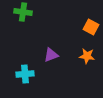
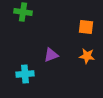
orange square: moved 5 px left; rotated 21 degrees counterclockwise
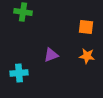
cyan cross: moved 6 px left, 1 px up
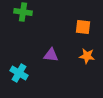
orange square: moved 3 px left
purple triangle: rotated 28 degrees clockwise
cyan cross: rotated 36 degrees clockwise
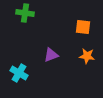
green cross: moved 2 px right, 1 px down
purple triangle: rotated 28 degrees counterclockwise
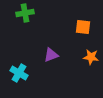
green cross: rotated 18 degrees counterclockwise
orange star: moved 4 px right, 1 px down
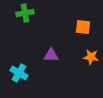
purple triangle: rotated 21 degrees clockwise
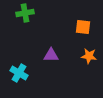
orange star: moved 2 px left, 1 px up
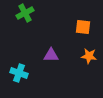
green cross: rotated 18 degrees counterclockwise
cyan cross: rotated 12 degrees counterclockwise
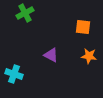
purple triangle: rotated 28 degrees clockwise
cyan cross: moved 5 px left, 1 px down
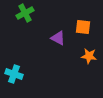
purple triangle: moved 7 px right, 17 px up
